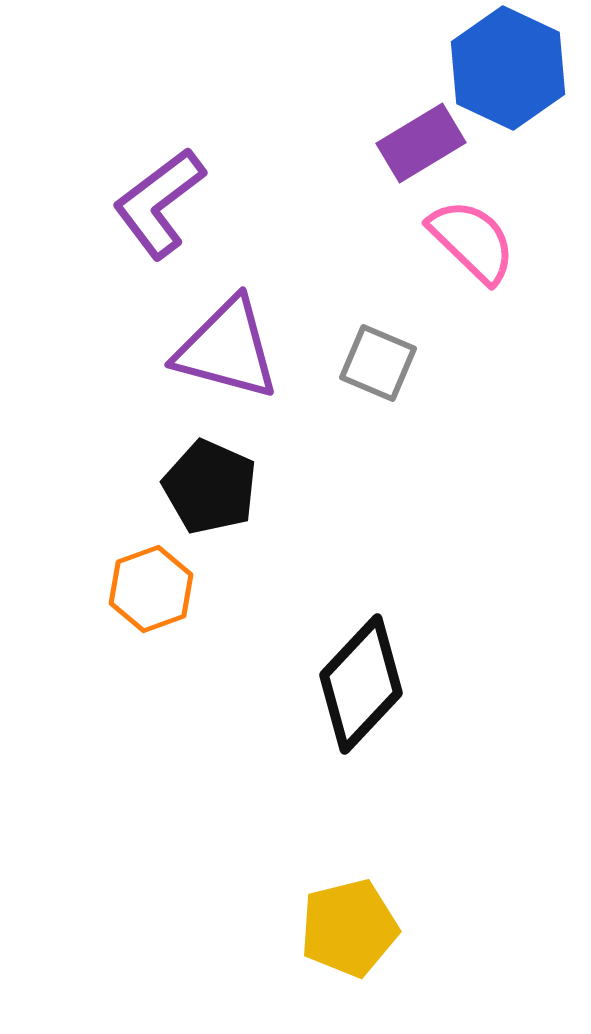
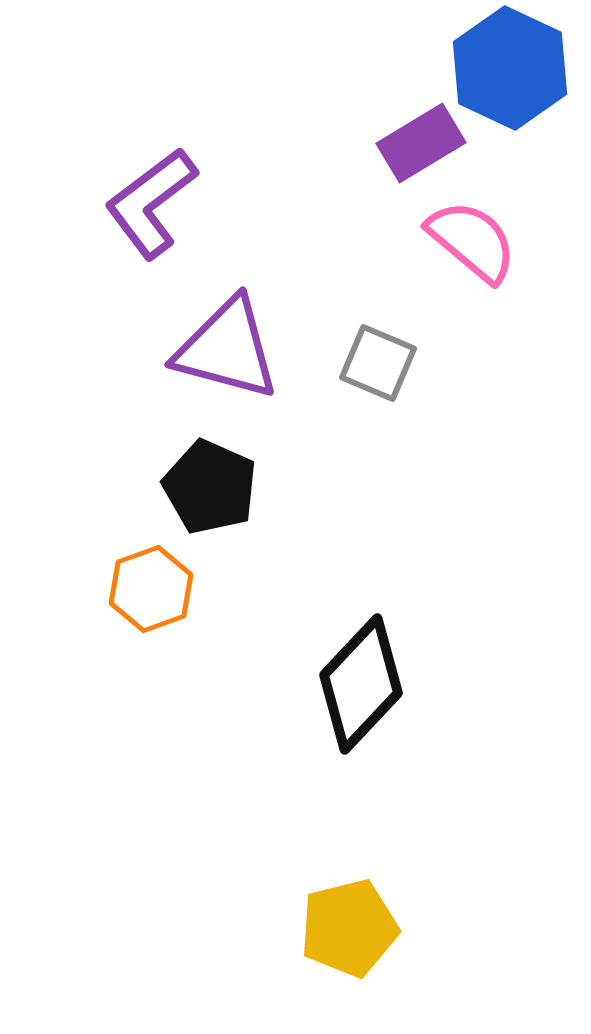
blue hexagon: moved 2 px right
purple L-shape: moved 8 px left
pink semicircle: rotated 4 degrees counterclockwise
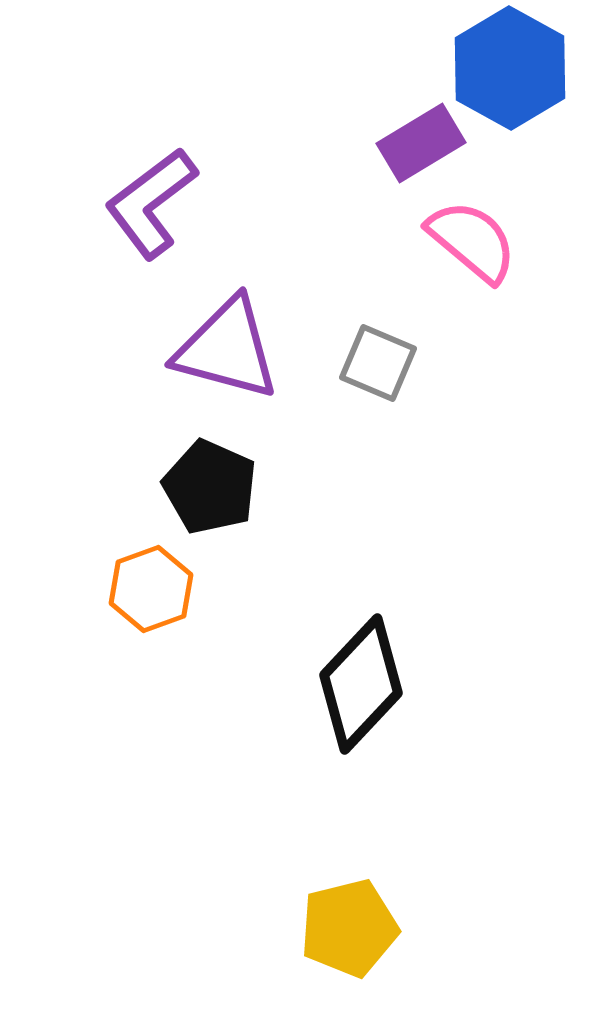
blue hexagon: rotated 4 degrees clockwise
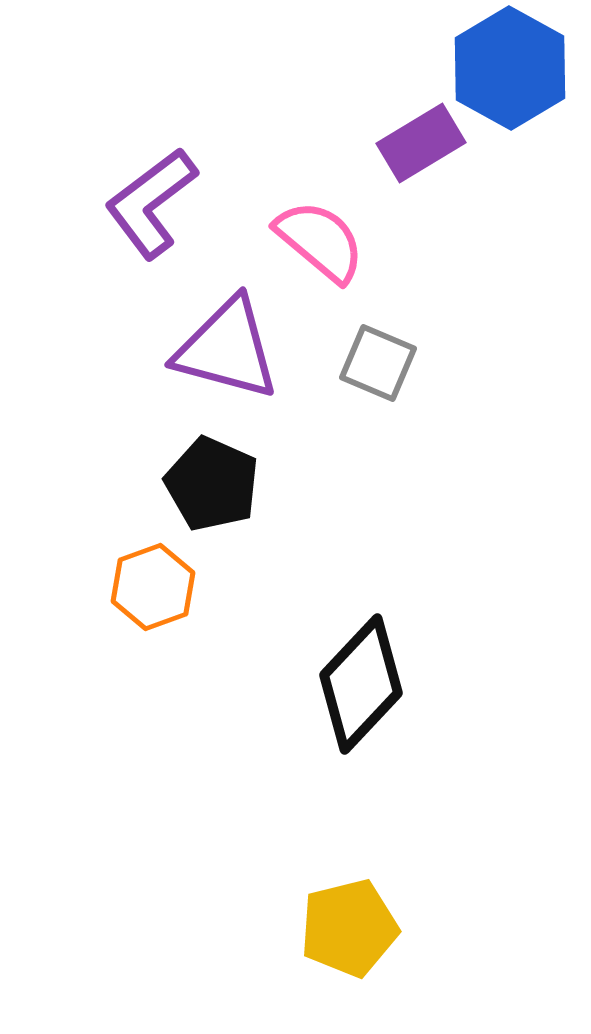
pink semicircle: moved 152 px left
black pentagon: moved 2 px right, 3 px up
orange hexagon: moved 2 px right, 2 px up
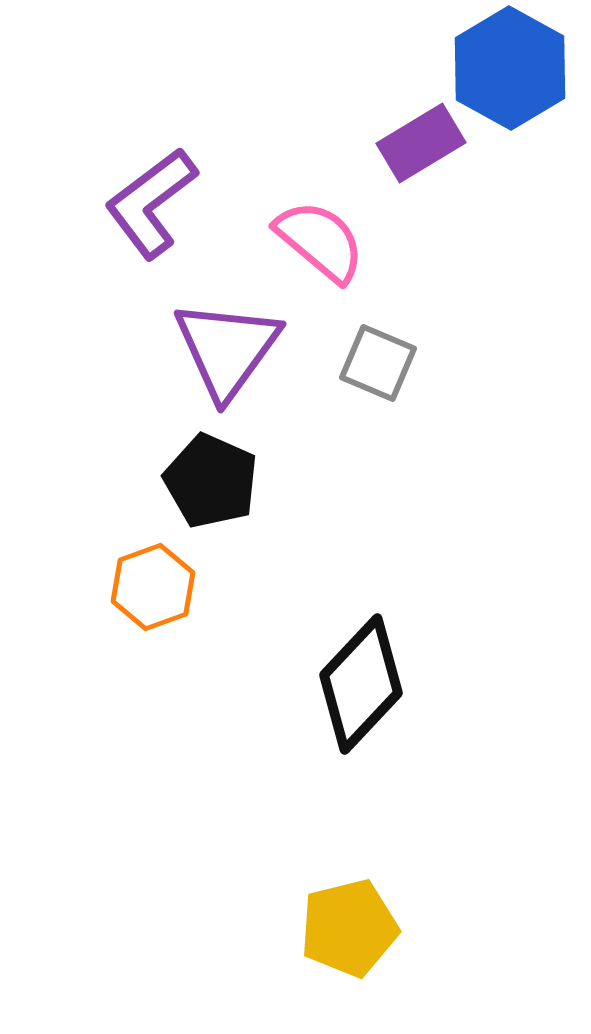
purple triangle: rotated 51 degrees clockwise
black pentagon: moved 1 px left, 3 px up
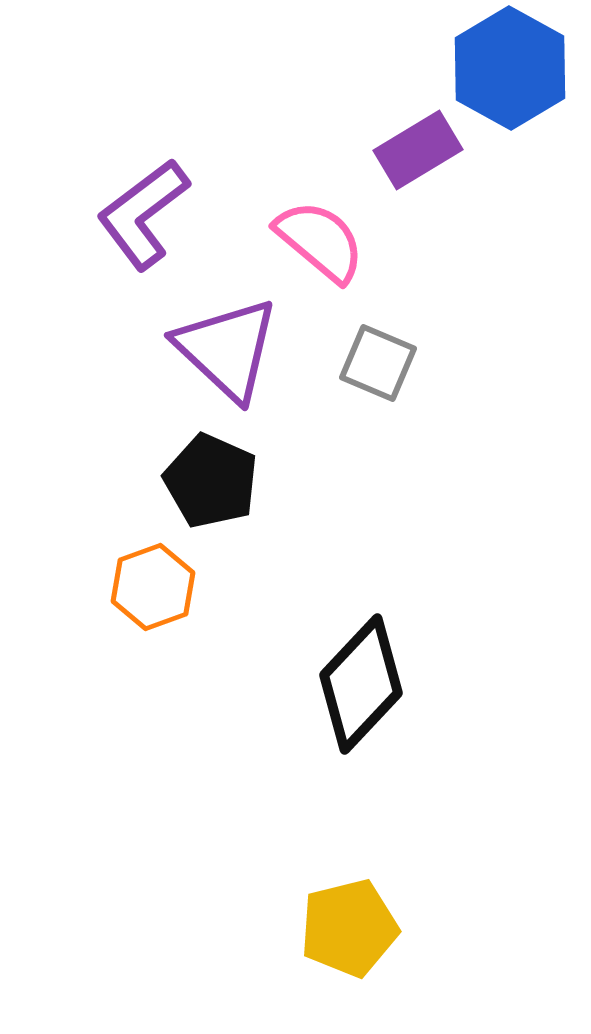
purple rectangle: moved 3 px left, 7 px down
purple L-shape: moved 8 px left, 11 px down
purple triangle: rotated 23 degrees counterclockwise
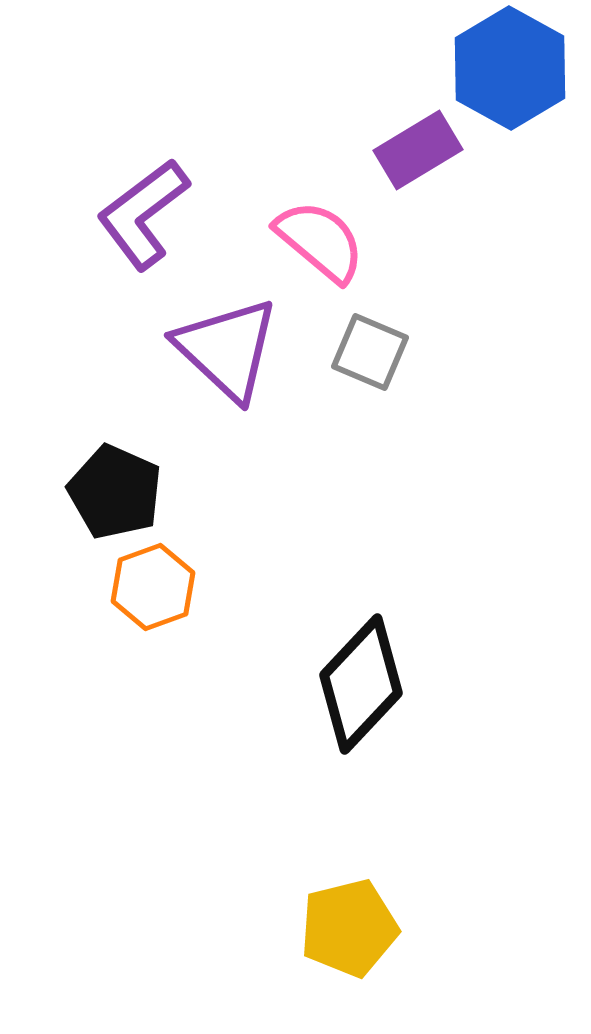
gray square: moved 8 px left, 11 px up
black pentagon: moved 96 px left, 11 px down
